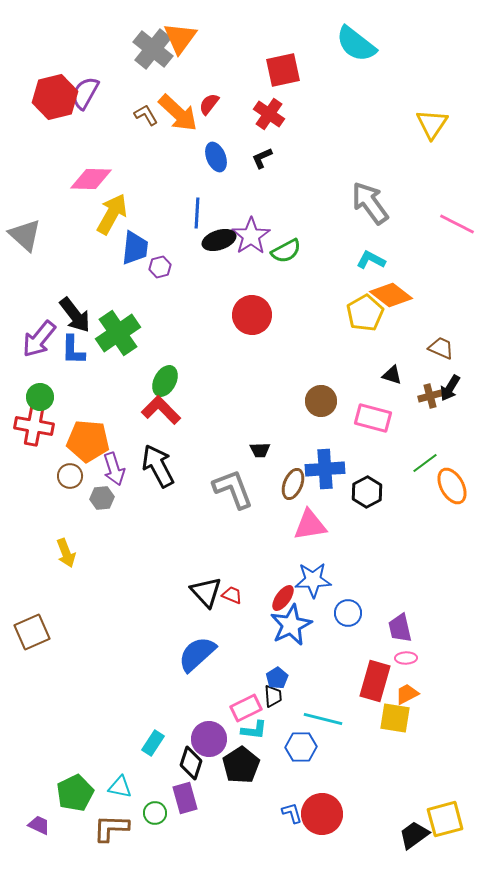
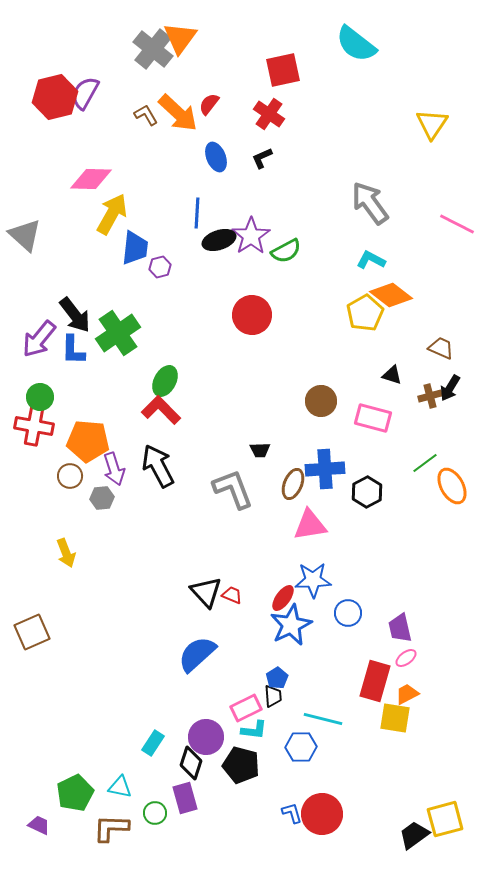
pink ellipse at (406, 658): rotated 35 degrees counterclockwise
purple circle at (209, 739): moved 3 px left, 2 px up
black pentagon at (241, 765): rotated 24 degrees counterclockwise
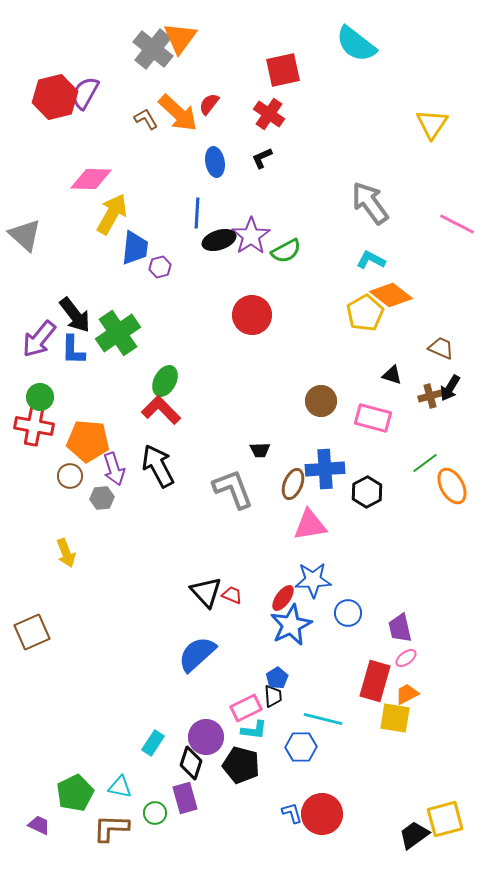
brown L-shape at (146, 115): moved 4 px down
blue ellipse at (216, 157): moved 1 px left, 5 px down; rotated 12 degrees clockwise
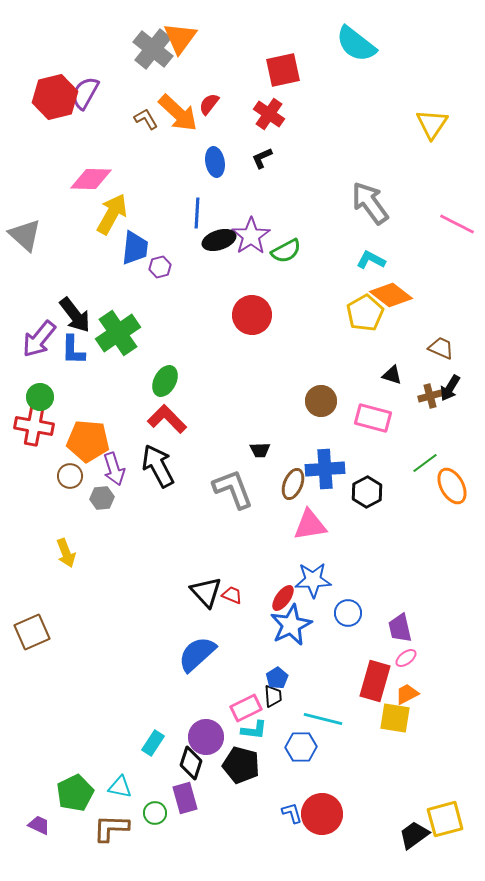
red L-shape at (161, 410): moved 6 px right, 9 px down
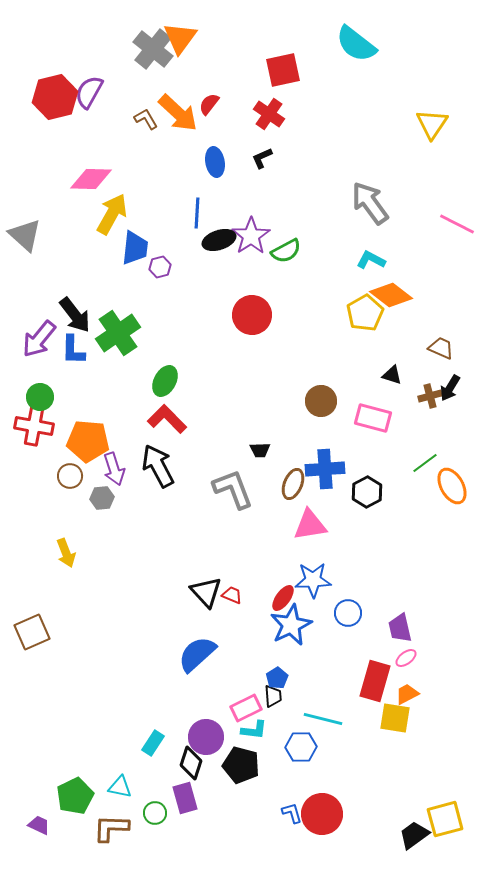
purple semicircle at (85, 93): moved 4 px right, 1 px up
green pentagon at (75, 793): moved 3 px down
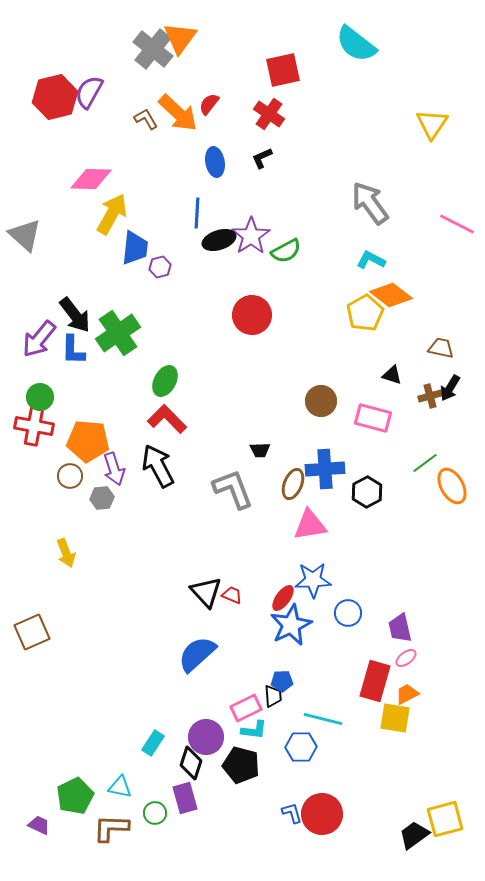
brown trapezoid at (441, 348): rotated 12 degrees counterclockwise
blue pentagon at (277, 678): moved 5 px right, 3 px down; rotated 30 degrees clockwise
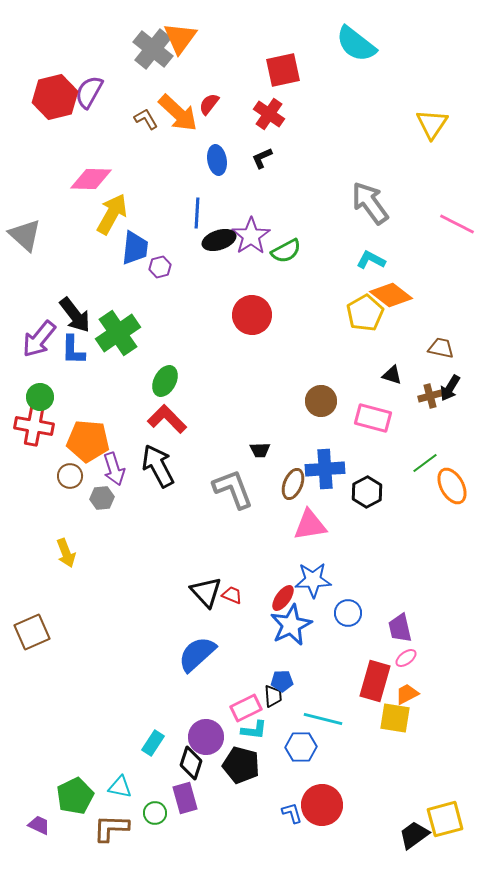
blue ellipse at (215, 162): moved 2 px right, 2 px up
red circle at (322, 814): moved 9 px up
